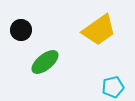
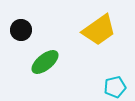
cyan pentagon: moved 2 px right
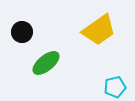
black circle: moved 1 px right, 2 px down
green ellipse: moved 1 px right, 1 px down
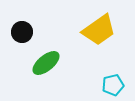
cyan pentagon: moved 2 px left, 2 px up
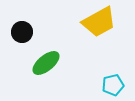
yellow trapezoid: moved 8 px up; rotated 6 degrees clockwise
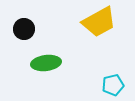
black circle: moved 2 px right, 3 px up
green ellipse: rotated 32 degrees clockwise
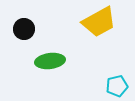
green ellipse: moved 4 px right, 2 px up
cyan pentagon: moved 4 px right, 1 px down
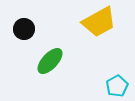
green ellipse: rotated 40 degrees counterclockwise
cyan pentagon: rotated 15 degrees counterclockwise
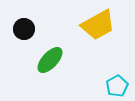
yellow trapezoid: moved 1 px left, 3 px down
green ellipse: moved 1 px up
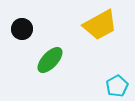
yellow trapezoid: moved 2 px right
black circle: moved 2 px left
